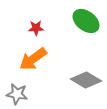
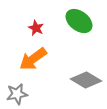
green ellipse: moved 7 px left
red star: rotated 28 degrees clockwise
gray star: rotated 20 degrees counterclockwise
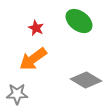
gray star: rotated 10 degrees clockwise
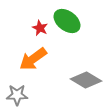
green ellipse: moved 12 px left
red star: moved 4 px right
gray star: moved 1 px down
